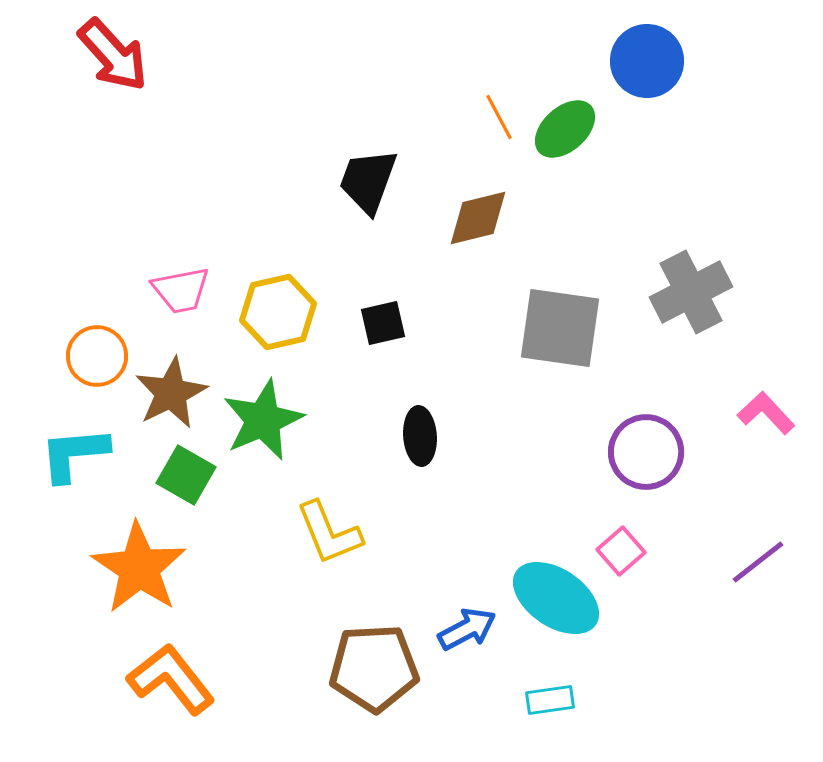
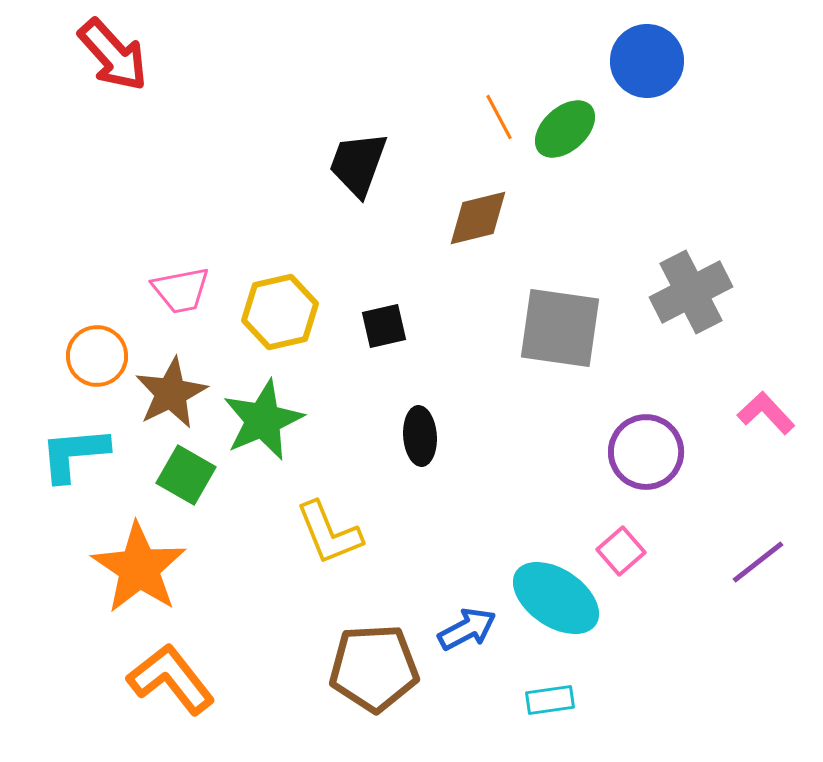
black trapezoid: moved 10 px left, 17 px up
yellow hexagon: moved 2 px right
black square: moved 1 px right, 3 px down
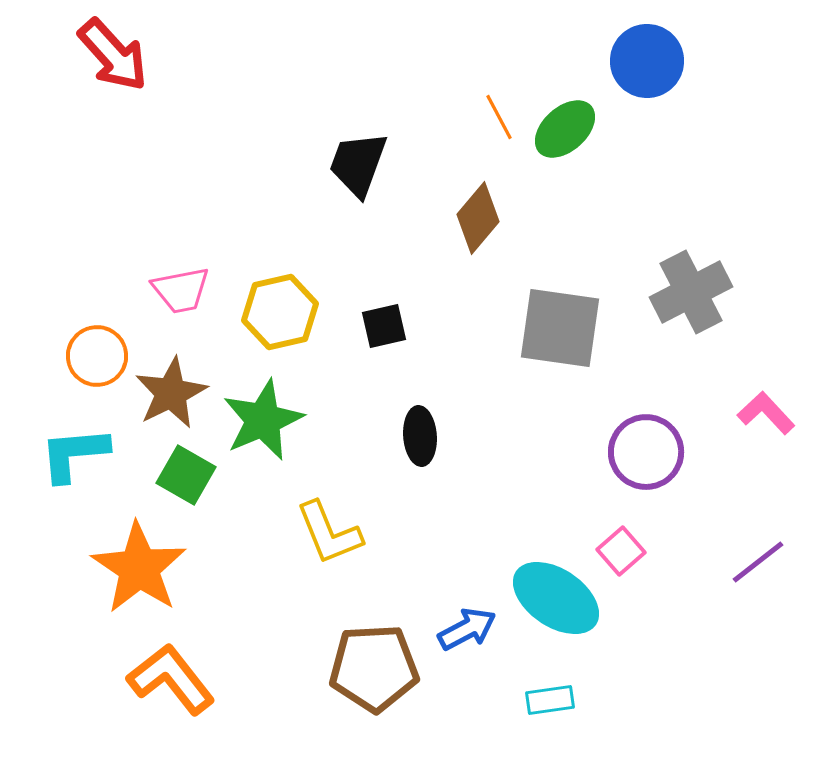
brown diamond: rotated 36 degrees counterclockwise
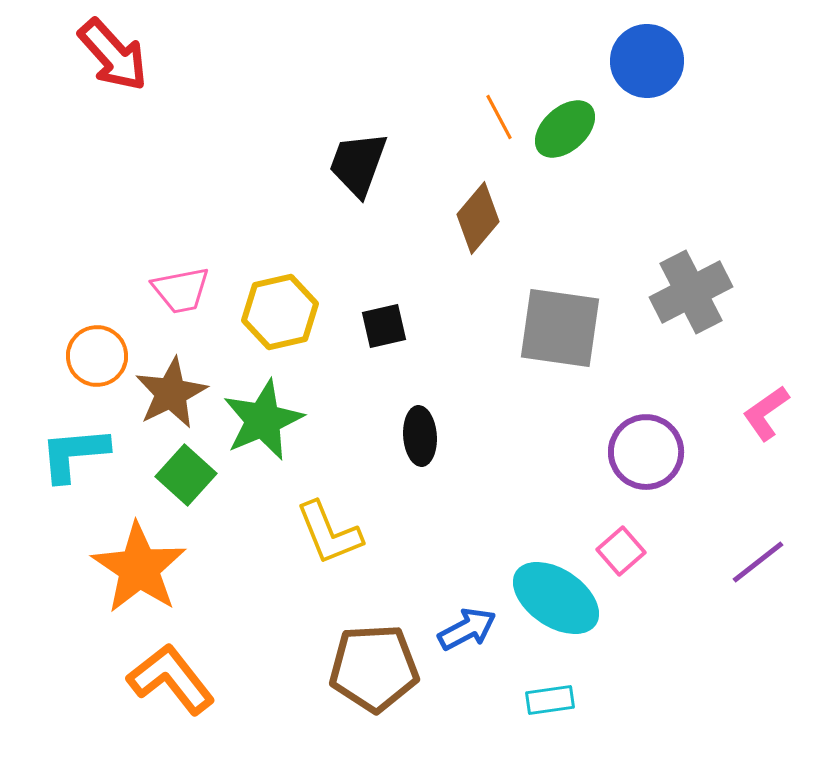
pink L-shape: rotated 82 degrees counterclockwise
green square: rotated 12 degrees clockwise
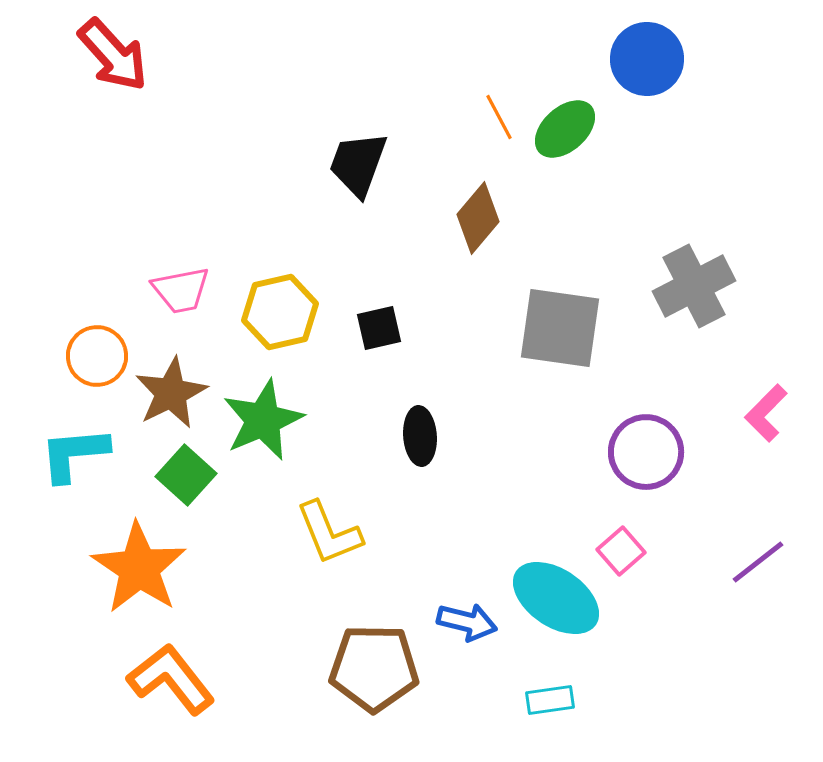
blue circle: moved 2 px up
gray cross: moved 3 px right, 6 px up
black square: moved 5 px left, 2 px down
pink L-shape: rotated 10 degrees counterclockwise
blue arrow: moved 7 px up; rotated 42 degrees clockwise
brown pentagon: rotated 4 degrees clockwise
